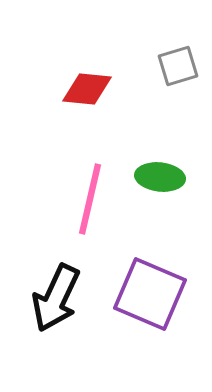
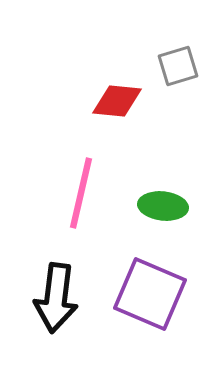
red diamond: moved 30 px right, 12 px down
green ellipse: moved 3 px right, 29 px down
pink line: moved 9 px left, 6 px up
black arrow: rotated 18 degrees counterclockwise
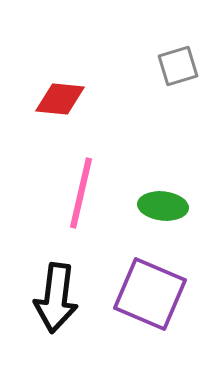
red diamond: moved 57 px left, 2 px up
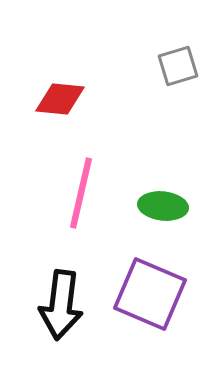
black arrow: moved 5 px right, 7 px down
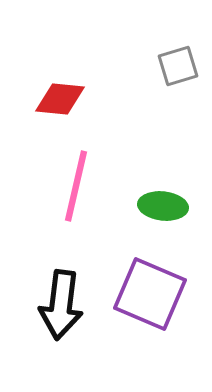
pink line: moved 5 px left, 7 px up
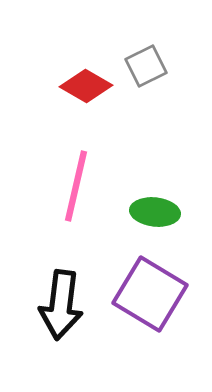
gray square: moved 32 px left; rotated 9 degrees counterclockwise
red diamond: moved 26 px right, 13 px up; rotated 24 degrees clockwise
green ellipse: moved 8 px left, 6 px down
purple square: rotated 8 degrees clockwise
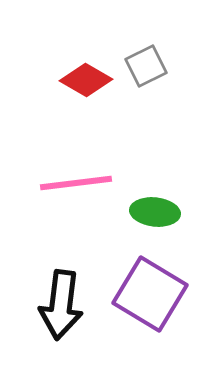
red diamond: moved 6 px up
pink line: moved 3 px up; rotated 70 degrees clockwise
